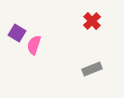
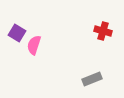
red cross: moved 11 px right, 10 px down; rotated 30 degrees counterclockwise
gray rectangle: moved 10 px down
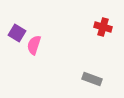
red cross: moved 4 px up
gray rectangle: rotated 42 degrees clockwise
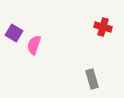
purple square: moved 3 px left
gray rectangle: rotated 54 degrees clockwise
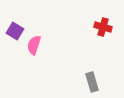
purple square: moved 1 px right, 2 px up
gray rectangle: moved 3 px down
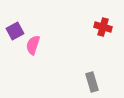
purple square: rotated 30 degrees clockwise
pink semicircle: moved 1 px left
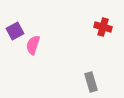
gray rectangle: moved 1 px left
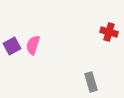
red cross: moved 6 px right, 5 px down
purple square: moved 3 px left, 15 px down
